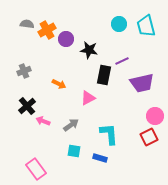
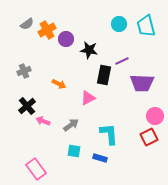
gray semicircle: rotated 136 degrees clockwise
purple trapezoid: rotated 15 degrees clockwise
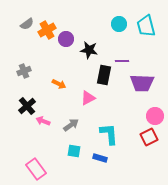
purple line: rotated 24 degrees clockwise
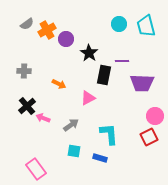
black star: moved 3 px down; rotated 24 degrees clockwise
gray cross: rotated 24 degrees clockwise
pink arrow: moved 3 px up
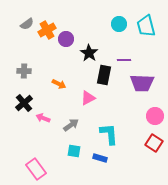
purple line: moved 2 px right, 1 px up
black cross: moved 3 px left, 3 px up
red square: moved 5 px right, 6 px down; rotated 30 degrees counterclockwise
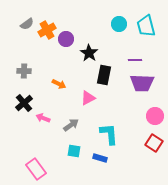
purple line: moved 11 px right
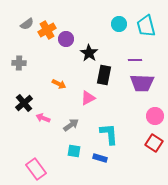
gray cross: moved 5 px left, 8 px up
